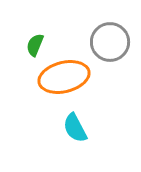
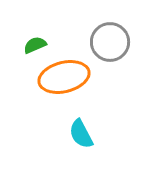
green semicircle: rotated 45 degrees clockwise
cyan semicircle: moved 6 px right, 6 px down
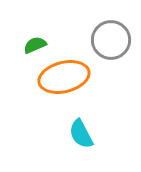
gray circle: moved 1 px right, 2 px up
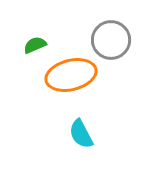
orange ellipse: moved 7 px right, 2 px up
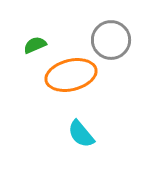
cyan semicircle: rotated 12 degrees counterclockwise
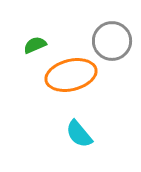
gray circle: moved 1 px right, 1 px down
cyan semicircle: moved 2 px left
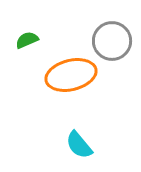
green semicircle: moved 8 px left, 5 px up
cyan semicircle: moved 11 px down
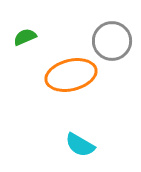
green semicircle: moved 2 px left, 3 px up
cyan semicircle: moved 1 px right; rotated 20 degrees counterclockwise
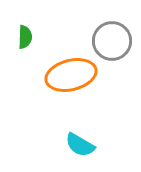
green semicircle: rotated 115 degrees clockwise
